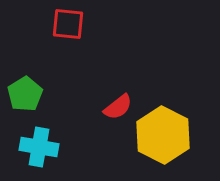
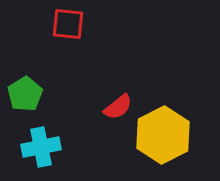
yellow hexagon: rotated 6 degrees clockwise
cyan cross: moved 2 px right; rotated 21 degrees counterclockwise
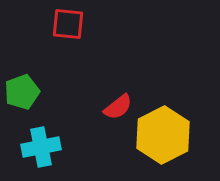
green pentagon: moved 3 px left, 2 px up; rotated 12 degrees clockwise
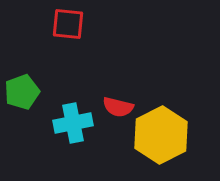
red semicircle: rotated 52 degrees clockwise
yellow hexagon: moved 2 px left
cyan cross: moved 32 px right, 24 px up
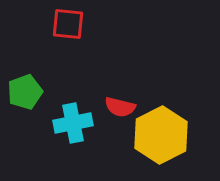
green pentagon: moved 3 px right
red semicircle: moved 2 px right
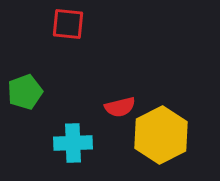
red semicircle: rotated 28 degrees counterclockwise
cyan cross: moved 20 px down; rotated 9 degrees clockwise
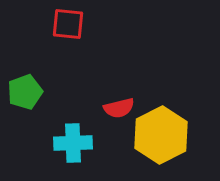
red semicircle: moved 1 px left, 1 px down
